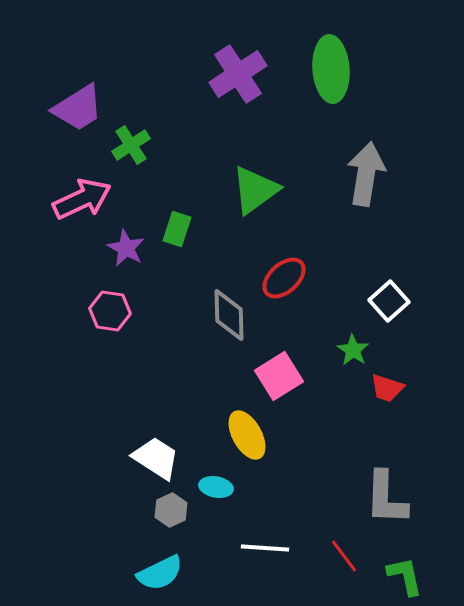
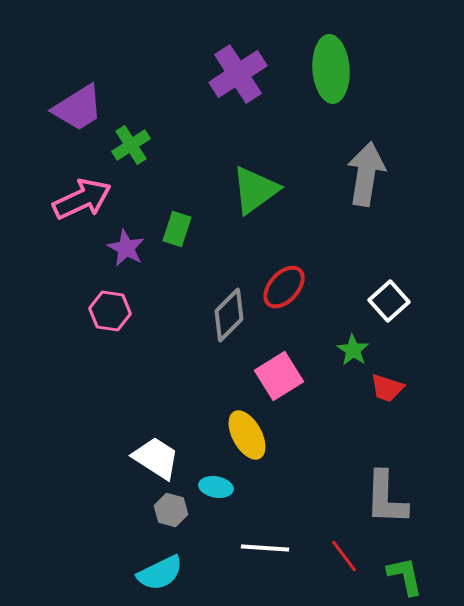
red ellipse: moved 9 px down; rotated 6 degrees counterclockwise
gray diamond: rotated 46 degrees clockwise
gray hexagon: rotated 20 degrees counterclockwise
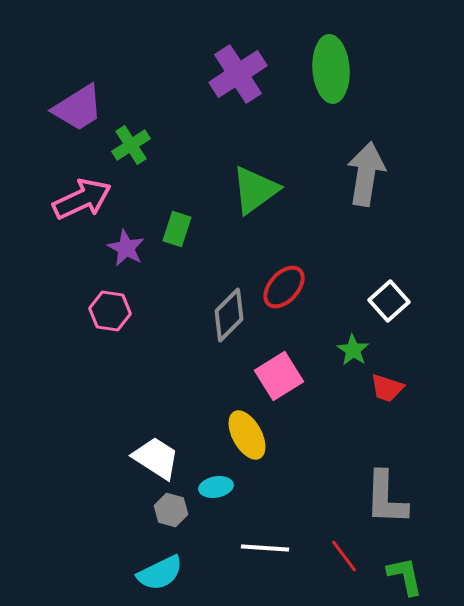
cyan ellipse: rotated 20 degrees counterclockwise
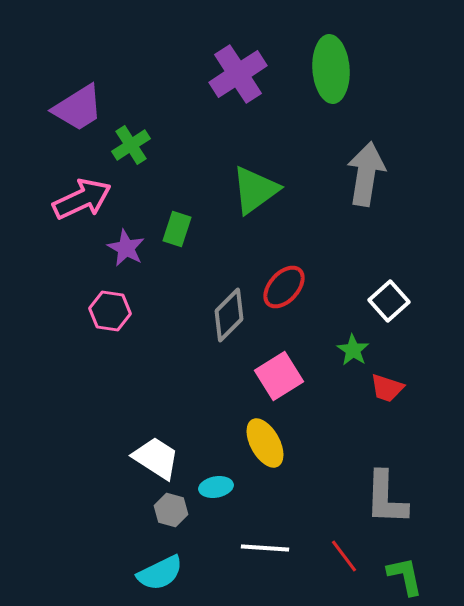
yellow ellipse: moved 18 px right, 8 px down
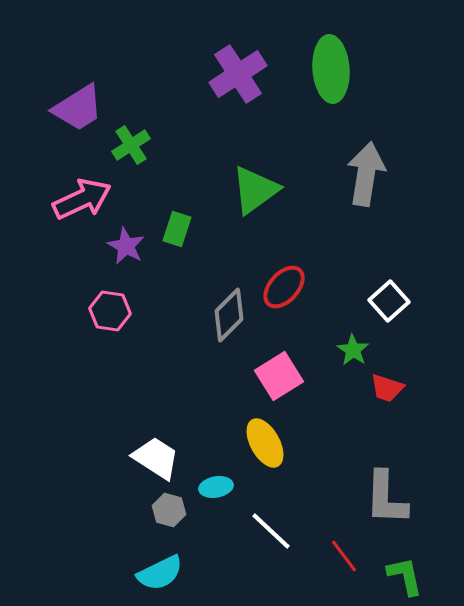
purple star: moved 2 px up
gray hexagon: moved 2 px left
white line: moved 6 px right, 17 px up; rotated 39 degrees clockwise
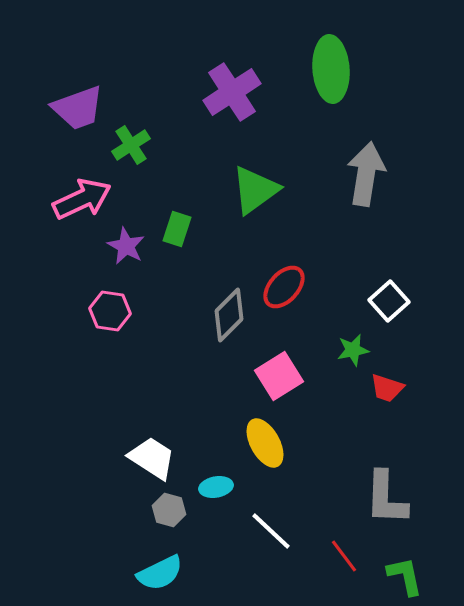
purple cross: moved 6 px left, 18 px down
purple trapezoid: rotated 12 degrees clockwise
green star: rotated 28 degrees clockwise
white trapezoid: moved 4 px left
